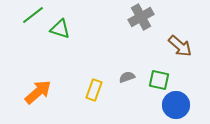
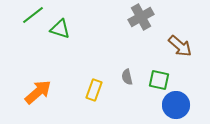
gray semicircle: rotated 84 degrees counterclockwise
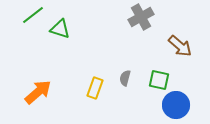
gray semicircle: moved 2 px left, 1 px down; rotated 28 degrees clockwise
yellow rectangle: moved 1 px right, 2 px up
